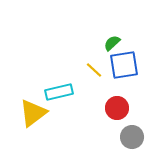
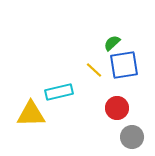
yellow triangle: moved 2 px left, 1 px down; rotated 36 degrees clockwise
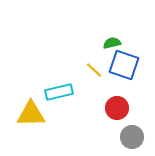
green semicircle: rotated 30 degrees clockwise
blue square: rotated 28 degrees clockwise
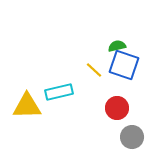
green semicircle: moved 5 px right, 3 px down
yellow triangle: moved 4 px left, 8 px up
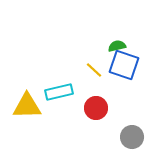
red circle: moved 21 px left
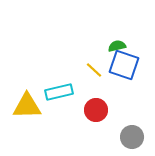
red circle: moved 2 px down
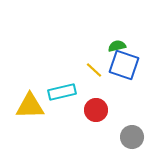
cyan rectangle: moved 3 px right
yellow triangle: moved 3 px right
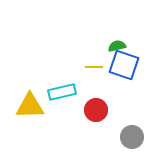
yellow line: moved 3 px up; rotated 42 degrees counterclockwise
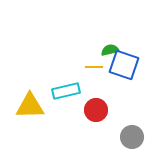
green semicircle: moved 7 px left, 4 px down
cyan rectangle: moved 4 px right, 1 px up
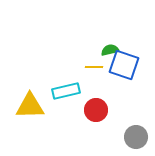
gray circle: moved 4 px right
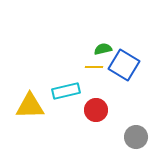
green semicircle: moved 7 px left, 1 px up
blue square: rotated 12 degrees clockwise
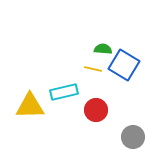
green semicircle: rotated 18 degrees clockwise
yellow line: moved 1 px left, 2 px down; rotated 12 degrees clockwise
cyan rectangle: moved 2 px left, 1 px down
gray circle: moved 3 px left
